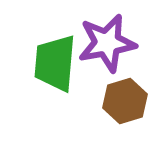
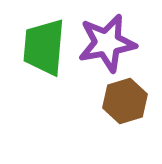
green trapezoid: moved 11 px left, 16 px up
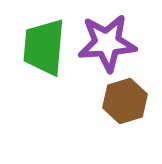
purple star: rotated 6 degrees clockwise
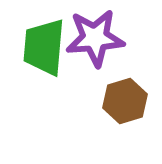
purple star: moved 12 px left, 5 px up
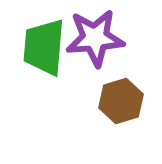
brown hexagon: moved 4 px left
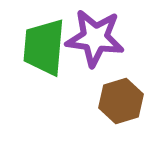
purple star: rotated 12 degrees clockwise
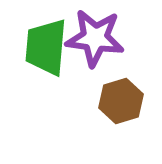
green trapezoid: moved 2 px right
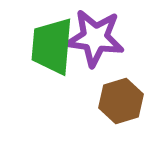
green trapezoid: moved 6 px right, 1 px up
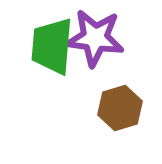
brown hexagon: moved 1 px left, 7 px down
